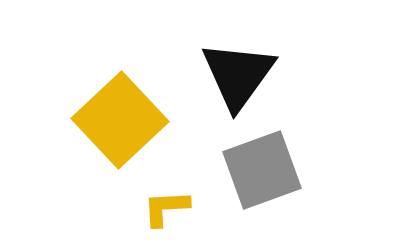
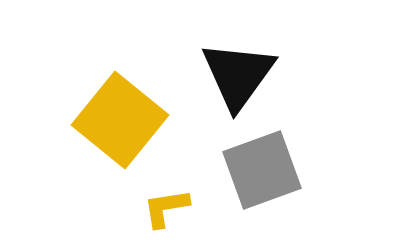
yellow square: rotated 8 degrees counterclockwise
yellow L-shape: rotated 6 degrees counterclockwise
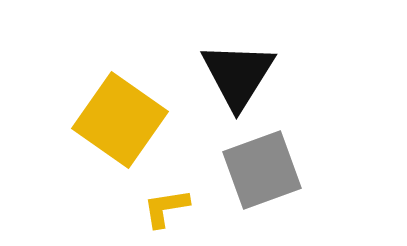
black triangle: rotated 4 degrees counterclockwise
yellow square: rotated 4 degrees counterclockwise
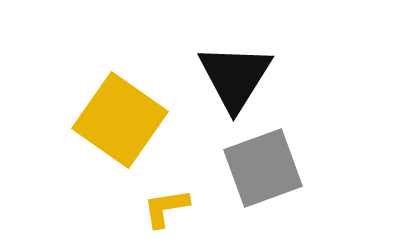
black triangle: moved 3 px left, 2 px down
gray square: moved 1 px right, 2 px up
